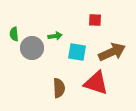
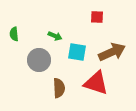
red square: moved 2 px right, 3 px up
green arrow: rotated 32 degrees clockwise
gray circle: moved 7 px right, 12 px down
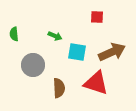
gray circle: moved 6 px left, 5 px down
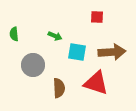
brown arrow: rotated 20 degrees clockwise
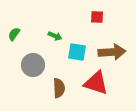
green semicircle: rotated 40 degrees clockwise
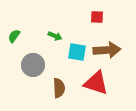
green semicircle: moved 2 px down
brown arrow: moved 5 px left, 2 px up
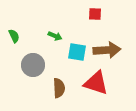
red square: moved 2 px left, 3 px up
green semicircle: rotated 120 degrees clockwise
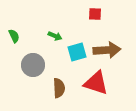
cyan square: rotated 24 degrees counterclockwise
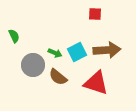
green arrow: moved 17 px down
cyan square: rotated 12 degrees counterclockwise
brown semicircle: moved 1 px left, 11 px up; rotated 132 degrees clockwise
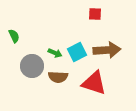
gray circle: moved 1 px left, 1 px down
brown semicircle: rotated 36 degrees counterclockwise
red triangle: moved 2 px left
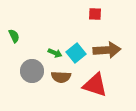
cyan square: moved 1 px left, 1 px down; rotated 12 degrees counterclockwise
gray circle: moved 5 px down
brown semicircle: moved 3 px right
red triangle: moved 1 px right, 2 px down
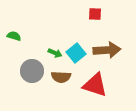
green semicircle: rotated 48 degrees counterclockwise
